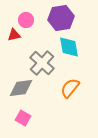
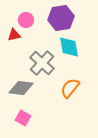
gray diamond: rotated 15 degrees clockwise
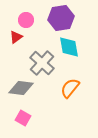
red triangle: moved 2 px right, 2 px down; rotated 24 degrees counterclockwise
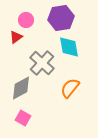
gray diamond: rotated 35 degrees counterclockwise
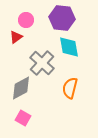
purple hexagon: moved 1 px right; rotated 15 degrees clockwise
orange semicircle: rotated 25 degrees counterclockwise
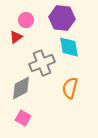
gray cross: rotated 25 degrees clockwise
